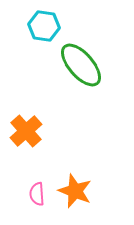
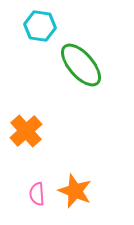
cyan hexagon: moved 4 px left
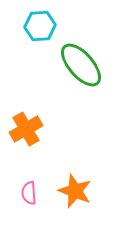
cyan hexagon: rotated 12 degrees counterclockwise
orange cross: moved 2 px up; rotated 12 degrees clockwise
pink semicircle: moved 8 px left, 1 px up
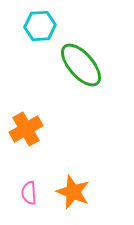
orange star: moved 2 px left, 1 px down
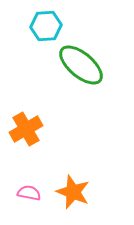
cyan hexagon: moved 6 px right
green ellipse: rotated 9 degrees counterclockwise
pink semicircle: rotated 105 degrees clockwise
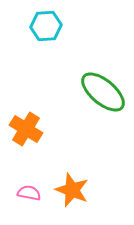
green ellipse: moved 22 px right, 27 px down
orange cross: rotated 28 degrees counterclockwise
orange star: moved 1 px left, 2 px up
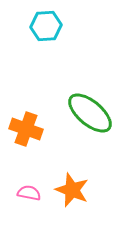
green ellipse: moved 13 px left, 21 px down
orange cross: rotated 12 degrees counterclockwise
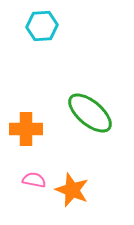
cyan hexagon: moved 4 px left
orange cross: rotated 20 degrees counterclockwise
pink semicircle: moved 5 px right, 13 px up
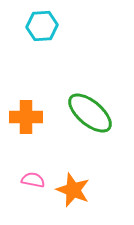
orange cross: moved 12 px up
pink semicircle: moved 1 px left
orange star: moved 1 px right
